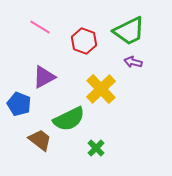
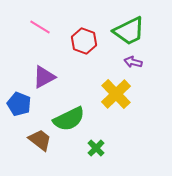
yellow cross: moved 15 px right, 5 px down
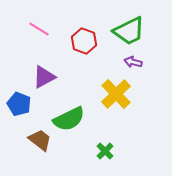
pink line: moved 1 px left, 2 px down
green cross: moved 9 px right, 3 px down
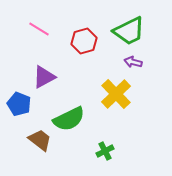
red hexagon: rotated 25 degrees clockwise
green cross: rotated 18 degrees clockwise
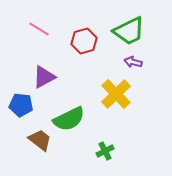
blue pentagon: moved 2 px right, 1 px down; rotated 15 degrees counterclockwise
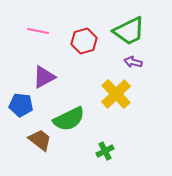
pink line: moved 1 px left, 2 px down; rotated 20 degrees counterclockwise
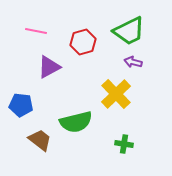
pink line: moved 2 px left
red hexagon: moved 1 px left, 1 px down
purple triangle: moved 5 px right, 10 px up
green semicircle: moved 7 px right, 3 px down; rotated 12 degrees clockwise
green cross: moved 19 px right, 7 px up; rotated 36 degrees clockwise
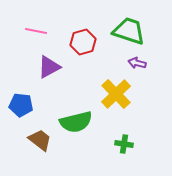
green trapezoid: rotated 136 degrees counterclockwise
purple arrow: moved 4 px right, 1 px down
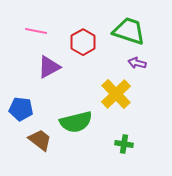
red hexagon: rotated 15 degrees counterclockwise
blue pentagon: moved 4 px down
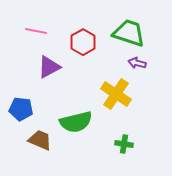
green trapezoid: moved 2 px down
yellow cross: rotated 12 degrees counterclockwise
brown trapezoid: rotated 15 degrees counterclockwise
